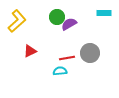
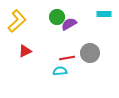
cyan rectangle: moved 1 px down
red triangle: moved 5 px left
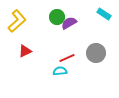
cyan rectangle: rotated 32 degrees clockwise
purple semicircle: moved 1 px up
gray circle: moved 6 px right
red line: rotated 14 degrees counterclockwise
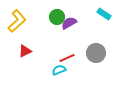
cyan semicircle: moved 1 px left, 1 px up; rotated 16 degrees counterclockwise
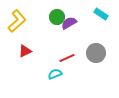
cyan rectangle: moved 3 px left
cyan semicircle: moved 4 px left, 4 px down
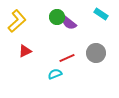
purple semicircle: rotated 112 degrees counterclockwise
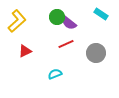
red line: moved 1 px left, 14 px up
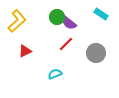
red line: rotated 21 degrees counterclockwise
